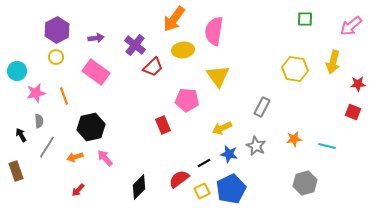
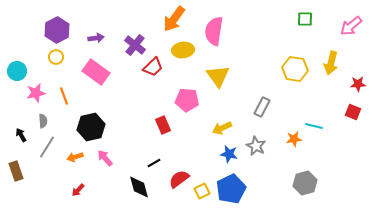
yellow arrow at (333, 62): moved 2 px left, 1 px down
gray semicircle at (39, 121): moved 4 px right
cyan line at (327, 146): moved 13 px left, 20 px up
black line at (204, 163): moved 50 px left
black diamond at (139, 187): rotated 60 degrees counterclockwise
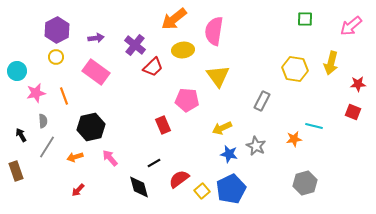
orange arrow at (174, 19): rotated 16 degrees clockwise
gray rectangle at (262, 107): moved 6 px up
pink arrow at (105, 158): moved 5 px right
yellow square at (202, 191): rotated 14 degrees counterclockwise
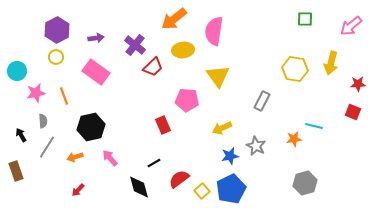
blue star at (229, 154): moved 1 px right, 2 px down; rotated 24 degrees counterclockwise
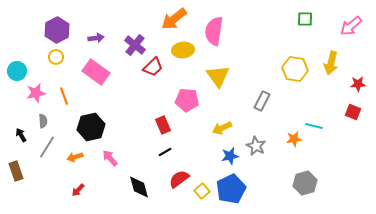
black line at (154, 163): moved 11 px right, 11 px up
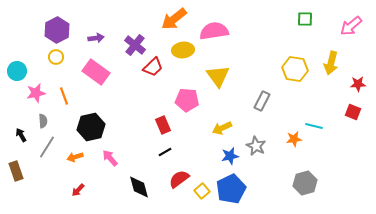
pink semicircle at (214, 31): rotated 72 degrees clockwise
